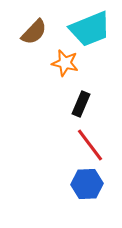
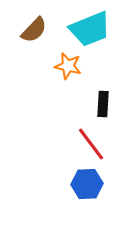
brown semicircle: moved 2 px up
orange star: moved 3 px right, 3 px down
black rectangle: moved 22 px right; rotated 20 degrees counterclockwise
red line: moved 1 px right, 1 px up
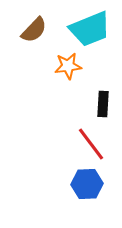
orange star: rotated 20 degrees counterclockwise
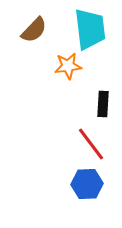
cyan trapezoid: rotated 75 degrees counterclockwise
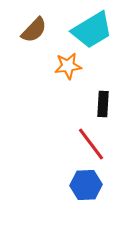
cyan trapezoid: moved 2 px right, 1 px down; rotated 66 degrees clockwise
blue hexagon: moved 1 px left, 1 px down
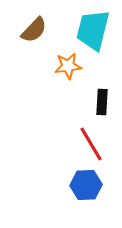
cyan trapezoid: moved 1 px right; rotated 135 degrees clockwise
black rectangle: moved 1 px left, 2 px up
red line: rotated 6 degrees clockwise
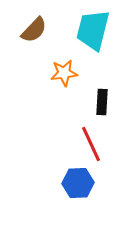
orange star: moved 4 px left, 7 px down
red line: rotated 6 degrees clockwise
blue hexagon: moved 8 px left, 2 px up
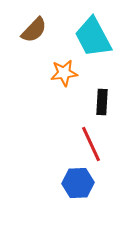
cyan trapezoid: moved 7 px down; rotated 42 degrees counterclockwise
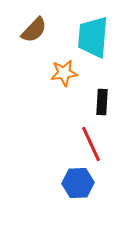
cyan trapezoid: rotated 33 degrees clockwise
